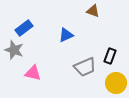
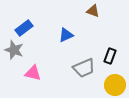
gray trapezoid: moved 1 px left, 1 px down
yellow circle: moved 1 px left, 2 px down
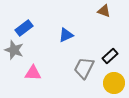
brown triangle: moved 11 px right
black rectangle: rotated 28 degrees clockwise
gray trapezoid: rotated 140 degrees clockwise
pink triangle: rotated 12 degrees counterclockwise
yellow circle: moved 1 px left, 2 px up
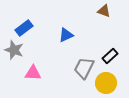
yellow circle: moved 8 px left
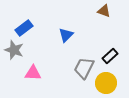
blue triangle: rotated 21 degrees counterclockwise
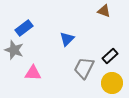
blue triangle: moved 1 px right, 4 px down
yellow circle: moved 6 px right
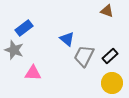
brown triangle: moved 3 px right
blue triangle: rotated 35 degrees counterclockwise
gray trapezoid: moved 12 px up
